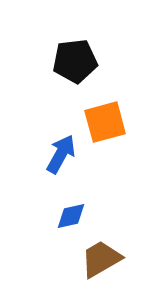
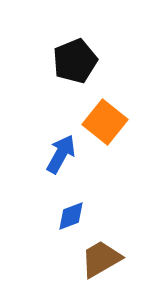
black pentagon: rotated 15 degrees counterclockwise
orange square: rotated 36 degrees counterclockwise
blue diamond: rotated 8 degrees counterclockwise
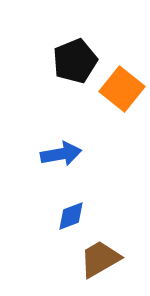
orange square: moved 17 px right, 33 px up
blue arrow: rotated 51 degrees clockwise
brown trapezoid: moved 1 px left
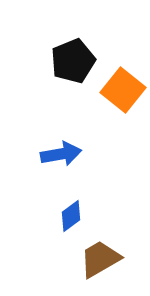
black pentagon: moved 2 px left
orange square: moved 1 px right, 1 px down
blue diamond: rotated 16 degrees counterclockwise
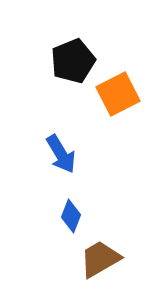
orange square: moved 5 px left, 4 px down; rotated 24 degrees clockwise
blue arrow: rotated 69 degrees clockwise
blue diamond: rotated 32 degrees counterclockwise
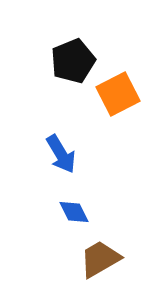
blue diamond: moved 3 px right, 4 px up; rotated 48 degrees counterclockwise
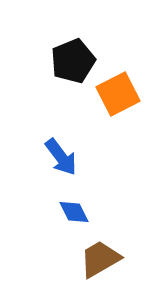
blue arrow: moved 3 px down; rotated 6 degrees counterclockwise
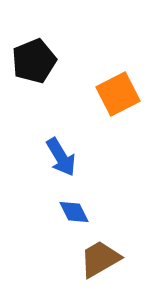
black pentagon: moved 39 px left
blue arrow: rotated 6 degrees clockwise
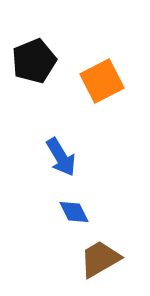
orange square: moved 16 px left, 13 px up
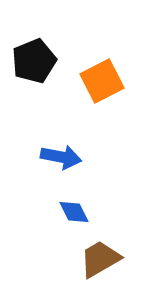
blue arrow: rotated 48 degrees counterclockwise
